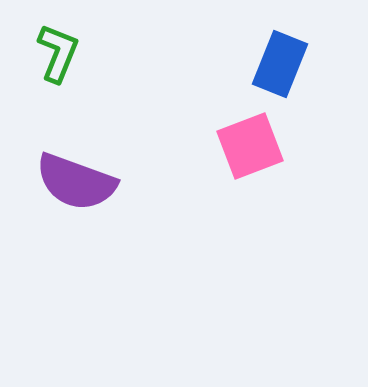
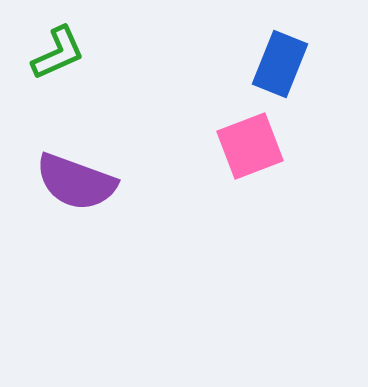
green L-shape: rotated 44 degrees clockwise
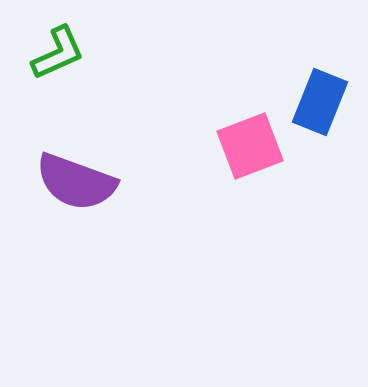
blue rectangle: moved 40 px right, 38 px down
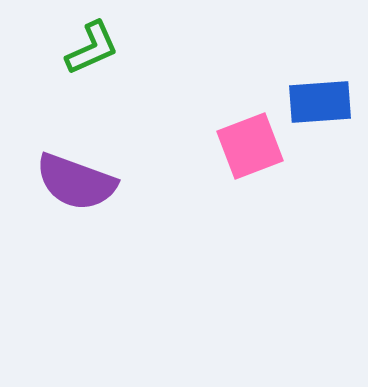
green L-shape: moved 34 px right, 5 px up
blue rectangle: rotated 64 degrees clockwise
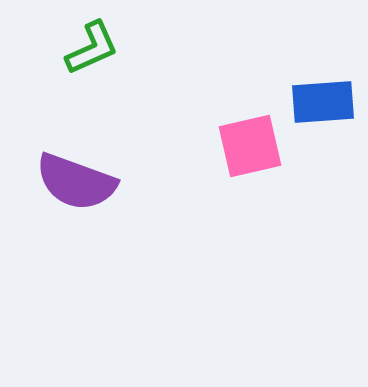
blue rectangle: moved 3 px right
pink square: rotated 8 degrees clockwise
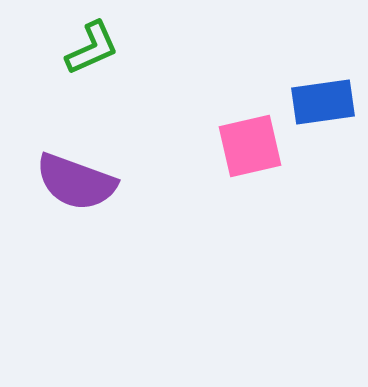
blue rectangle: rotated 4 degrees counterclockwise
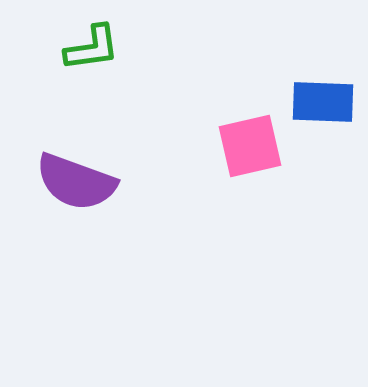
green L-shape: rotated 16 degrees clockwise
blue rectangle: rotated 10 degrees clockwise
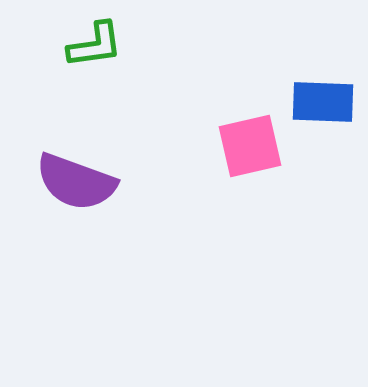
green L-shape: moved 3 px right, 3 px up
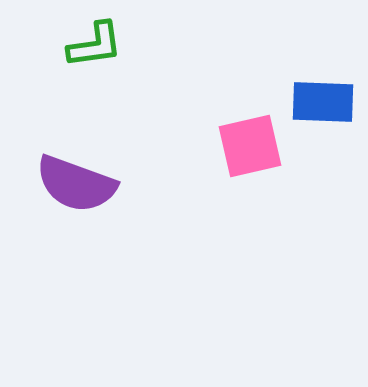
purple semicircle: moved 2 px down
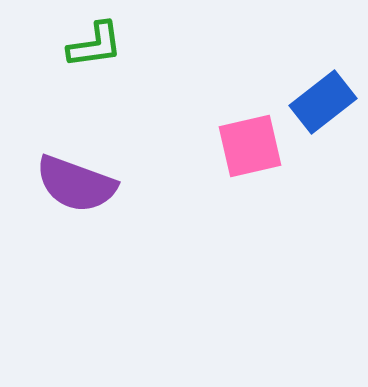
blue rectangle: rotated 40 degrees counterclockwise
